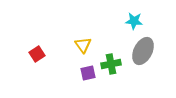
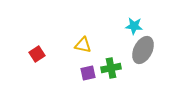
cyan star: moved 5 px down
yellow triangle: rotated 42 degrees counterclockwise
gray ellipse: moved 1 px up
green cross: moved 4 px down
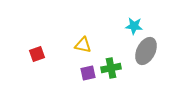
gray ellipse: moved 3 px right, 1 px down
red square: rotated 14 degrees clockwise
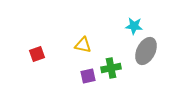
purple square: moved 3 px down
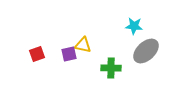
gray ellipse: rotated 20 degrees clockwise
green cross: rotated 12 degrees clockwise
purple square: moved 19 px left, 22 px up
